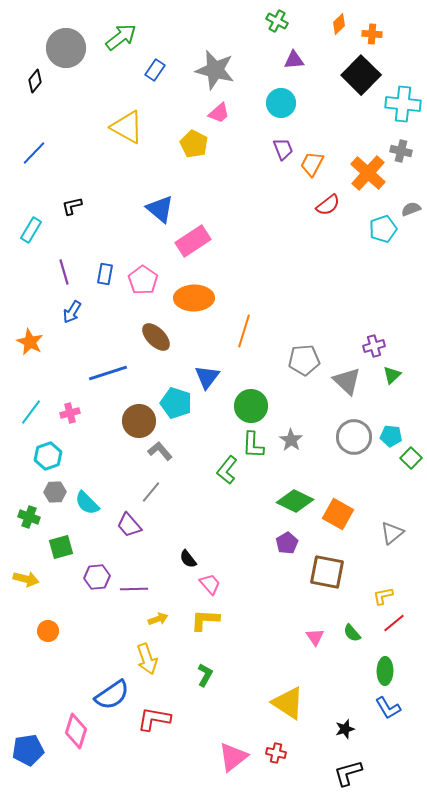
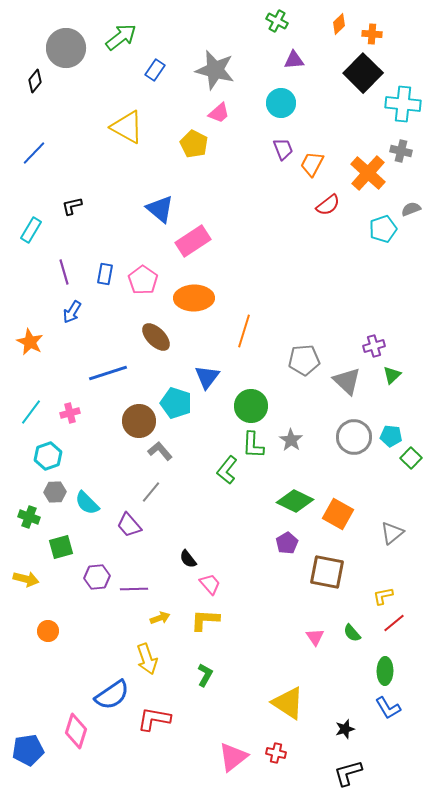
black square at (361, 75): moved 2 px right, 2 px up
yellow arrow at (158, 619): moved 2 px right, 1 px up
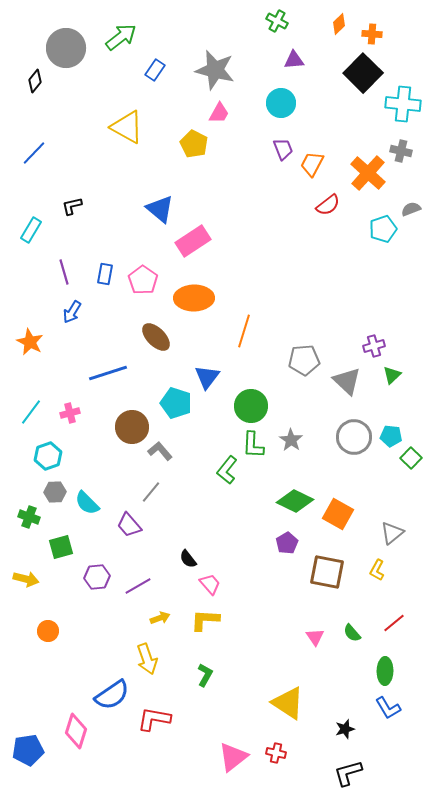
pink trapezoid at (219, 113): rotated 20 degrees counterclockwise
brown circle at (139, 421): moved 7 px left, 6 px down
purple line at (134, 589): moved 4 px right, 3 px up; rotated 28 degrees counterclockwise
yellow L-shape at (383, 596): moved 6 px left, 26 px up; rotated 50 degrees counterclockwise
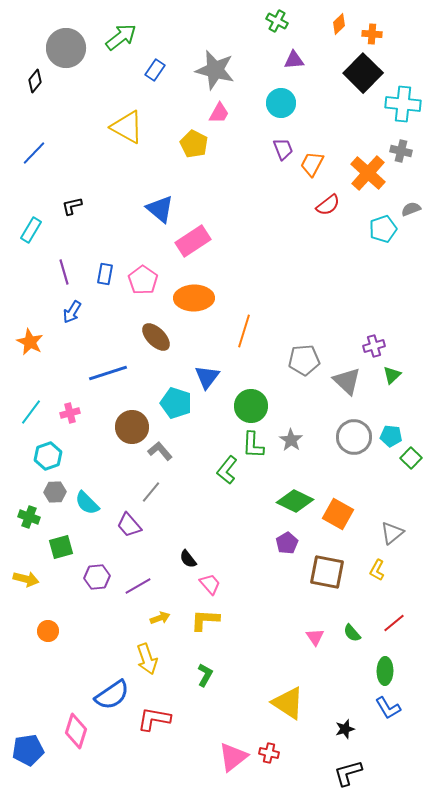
red cross at (276, 753): moved 7 px left
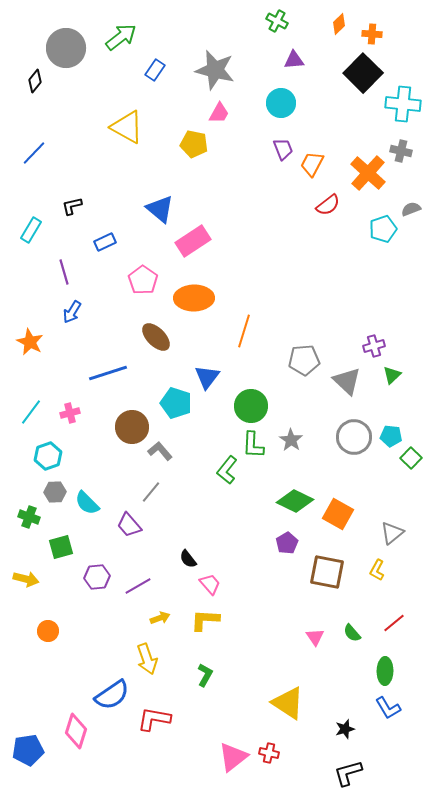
yellow pentagon at (194, 144): rotated 16 degrees counterclockwise
blue rectangle at (105, 274): moved 32 px up; rotated 55 degrees clockwise
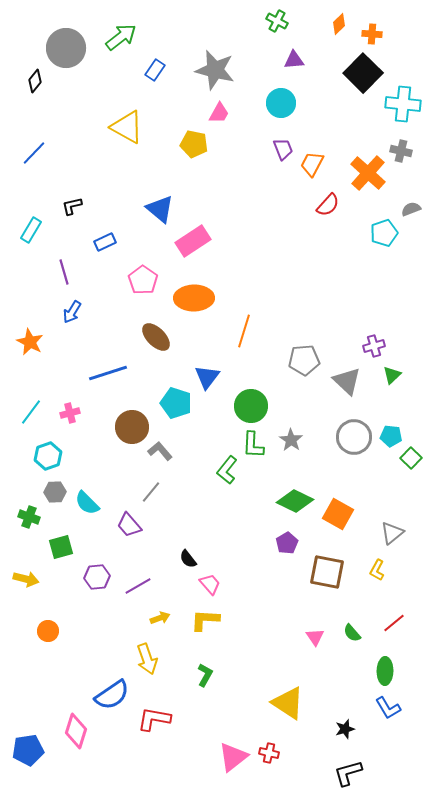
red semicircle at (328, 205): rotated 10 degrees counterclockwise
cyan pentagon at (383, 229): moved 1 px right, 4 px down
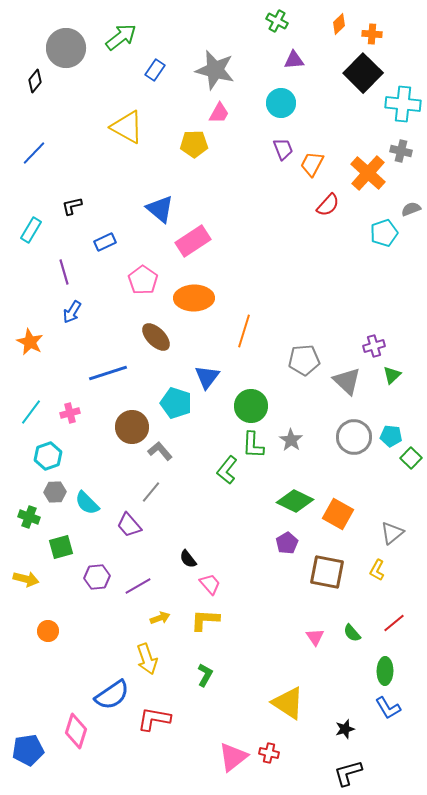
yellow pentagon at (194, 144): rotated 12 degrees counterclockwise
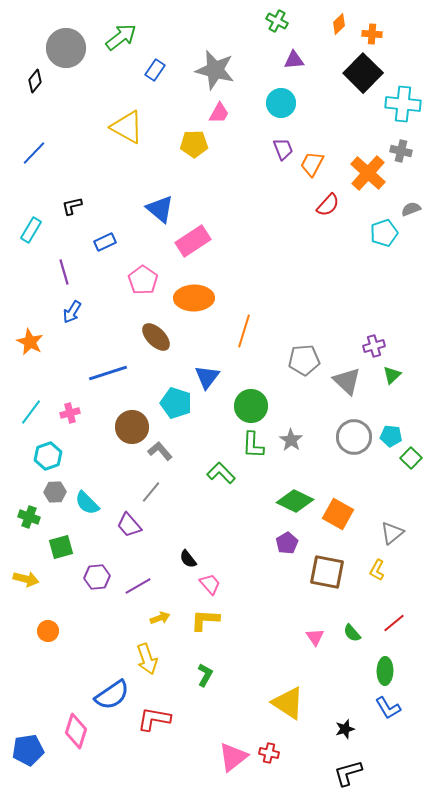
green L-shape at (227, 470): moved 6 px left, 3 px down; rotated 96 degrees clockwise
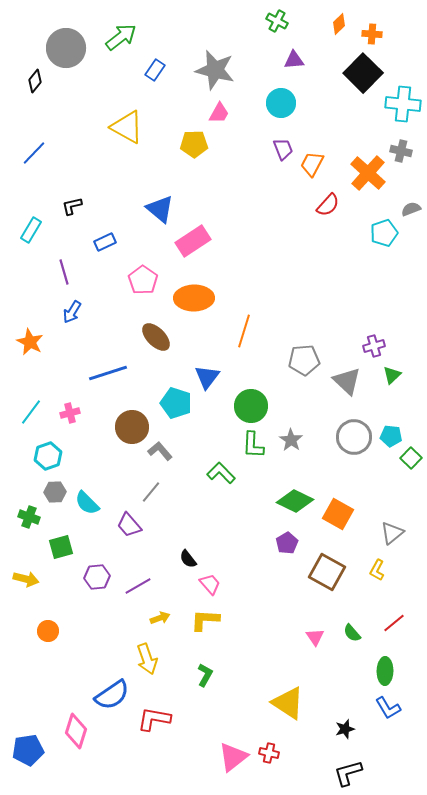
brown square at (327, 572): rotated 18 degrees clockwise
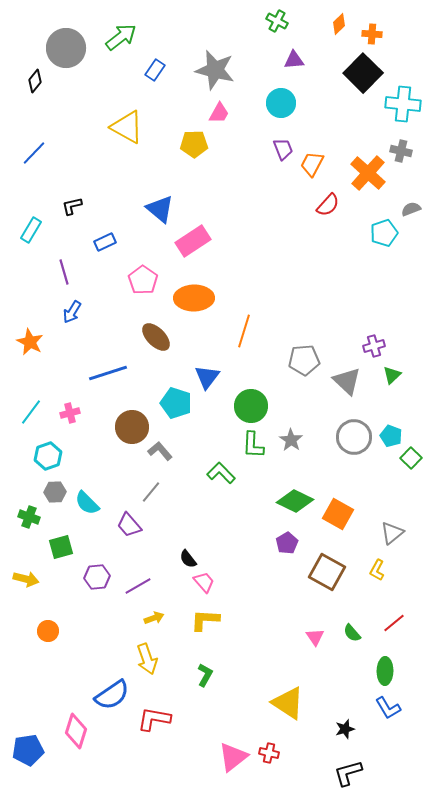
cyan pentagon at (391, 436): rotated 15 degrees clockwise
pink trapezoid at (210, 584): moved 6 px left, 2 px up
yellow arrow at (160, 618): moved 6 px left
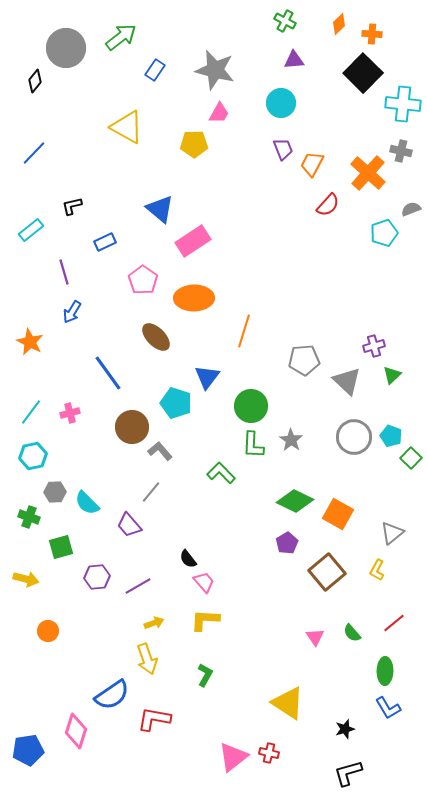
green cross at (277, 21): moved 8 px right
cyan rectangle at (31, 230): rotated 20 degrees clockwise
blue line at (108, 373): rotated 72 degrees clockwise
cyan hexagon at (48, 456): moved 15 px left; rotated 8 degrees clockwise
brown square at (327, 572): rotated 21 degrees clockwise
yellow arrow at (154, 618): moved 5 px down
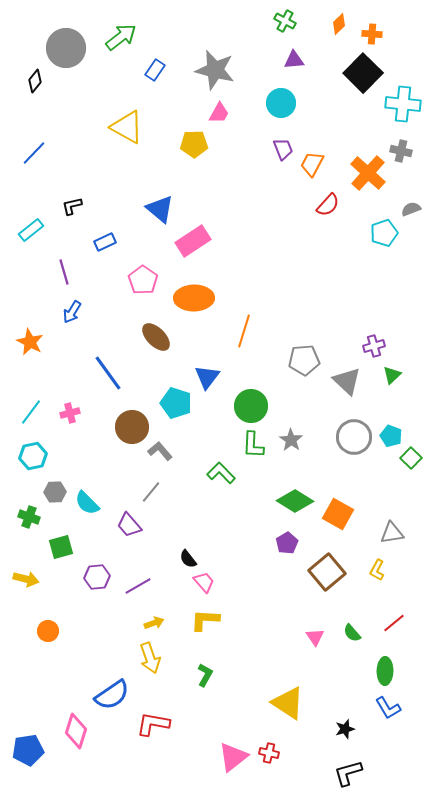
green diamond at (295, 501): rotated 6 degrees clockwise
gray triangle at (392, 533): rotated 30 degrees clockwise
yellow arrow at (147, 659): moved 3 px right, 1 px up
red L-shape at (154, 719): moved 1 px left, 5 px down
